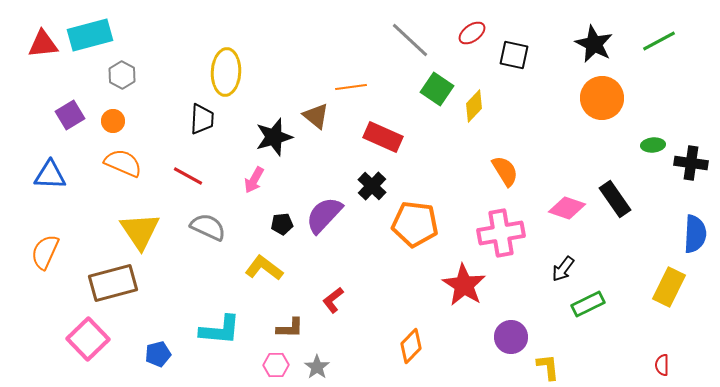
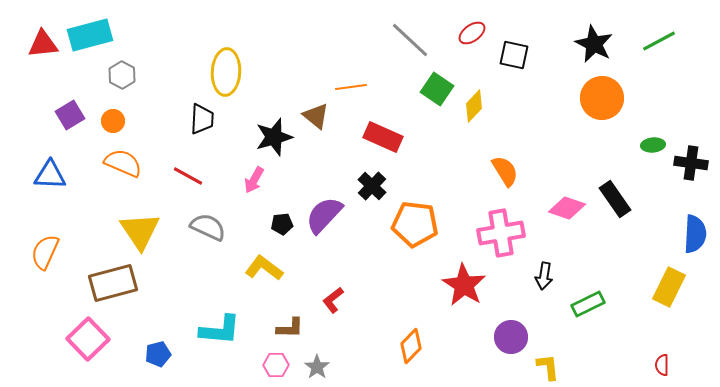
black arrow at (563, 269): moved 19 px left, 7 px down; rotated 28 degrees counterclockwise
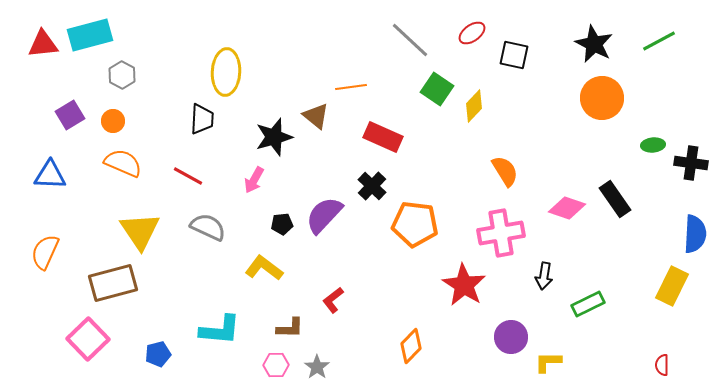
yellow rectangle at (669, 287): moved 3 px right, 1 px up
yellow L-shape at (548, 367): moved 5 px up; rotated 84 degrees counterclockwise
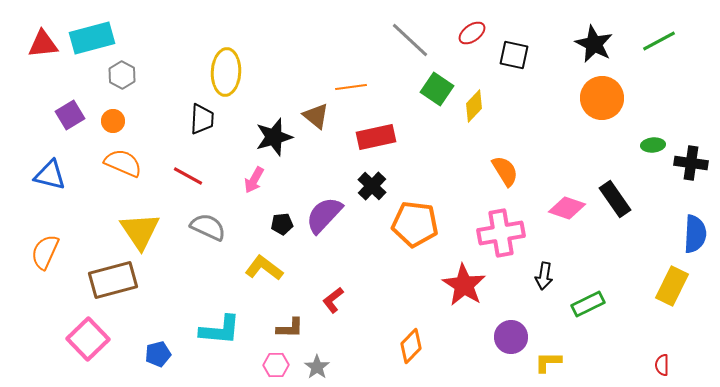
cyan rectangle at (90, 35): moved 2 px right, 3 px down
red rectangle at (383, 137): moved 7 px left; rotated 36 degrees counterclockwise
blue triangle at (50, 175): rotated 12 degrees clockwise
brown rectangle at (113, 283): moved 3 px up
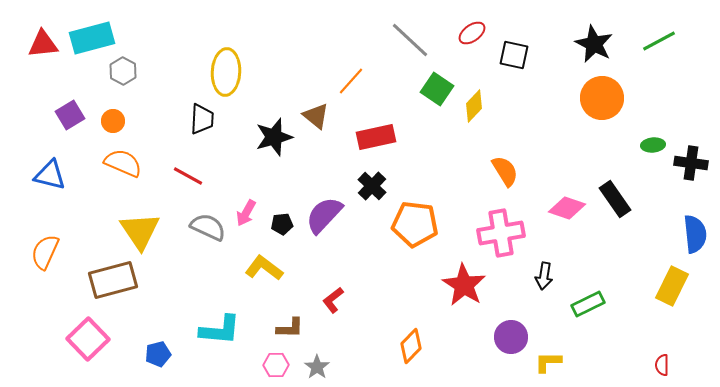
gray hexagon at (122, 75): moved 1 px right, 4 px up
orange line at (351, 87): moved 6 px up; rotated 40 degrees counterclockwise
pink arrow at (254, 180): moved 8 px left, 33 px down
blue semicircle at (695, 234): rotated 9 degrees counterclockwise
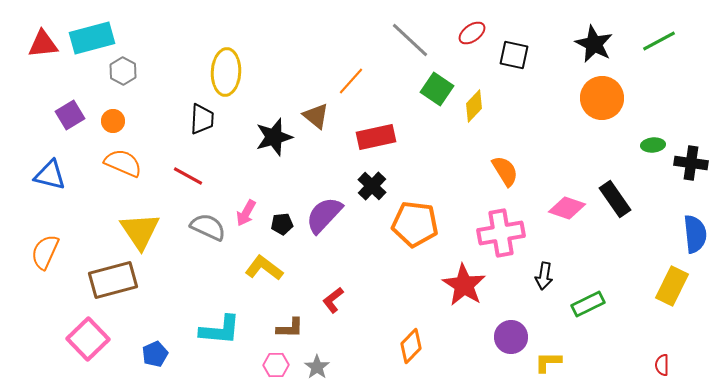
blue pentagon at (158, 354): moved 3 px left; rotated 10 degrees counterclockwise
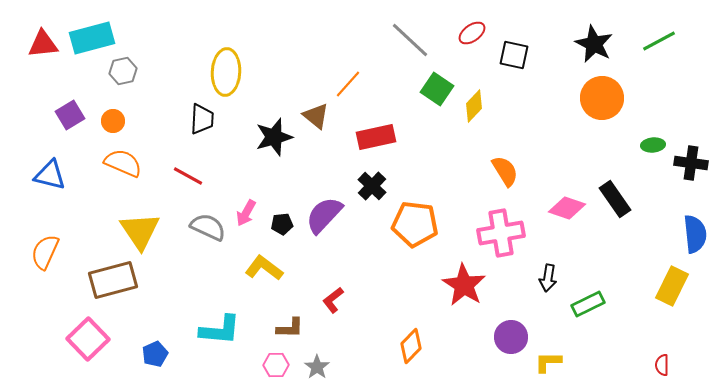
gray hexagon at (123, 71): rotated 20 degrees clockwise
orange line at (351, 81): moved 3 px left, 3 px down
black arrow at (544, 276): moved 4 px right, 2 px down
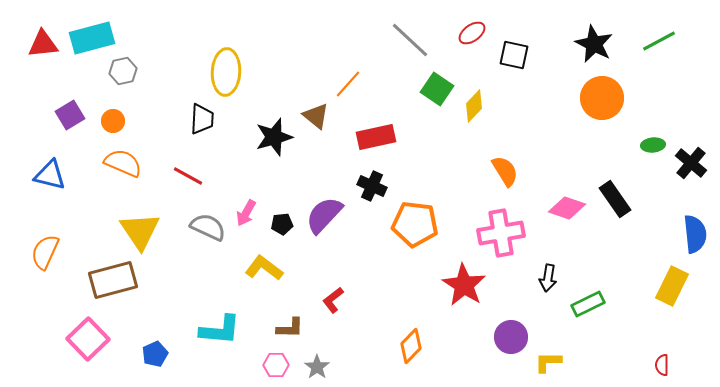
black cross at (691, 163): rotated 32 degrees clockwise
black cross at (372, 186): rotated 20 degrees counterclockwise
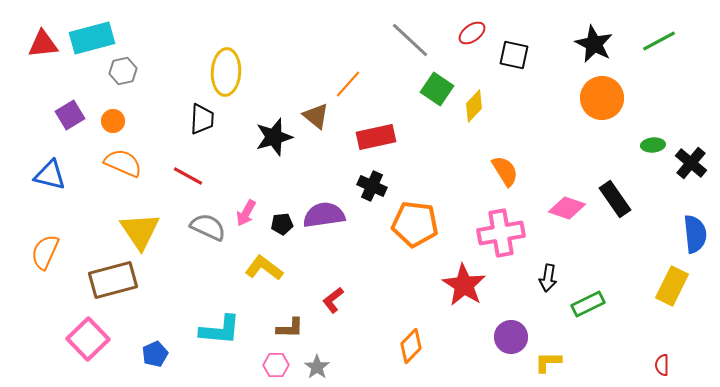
purple semicircle at (324, 215): rotated 39 degrees clockwise
